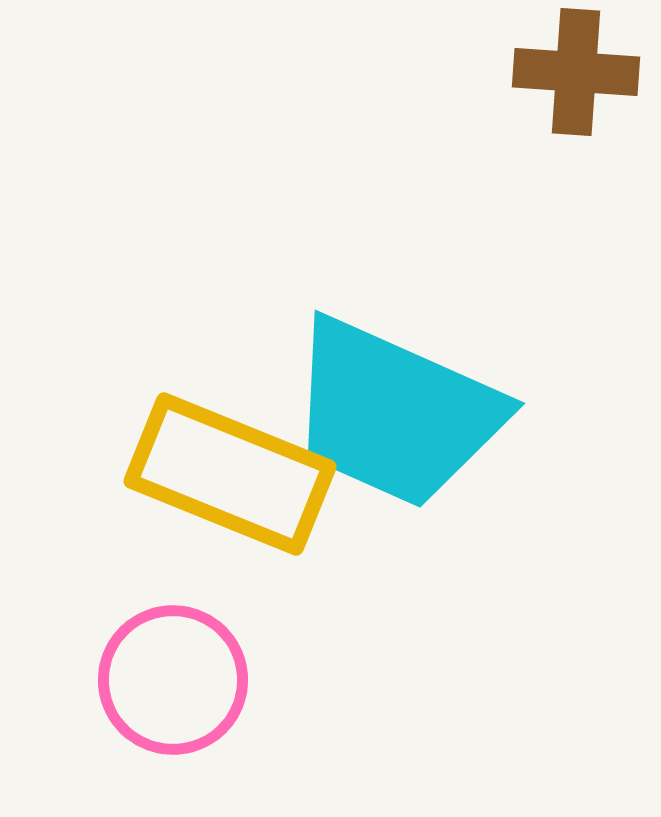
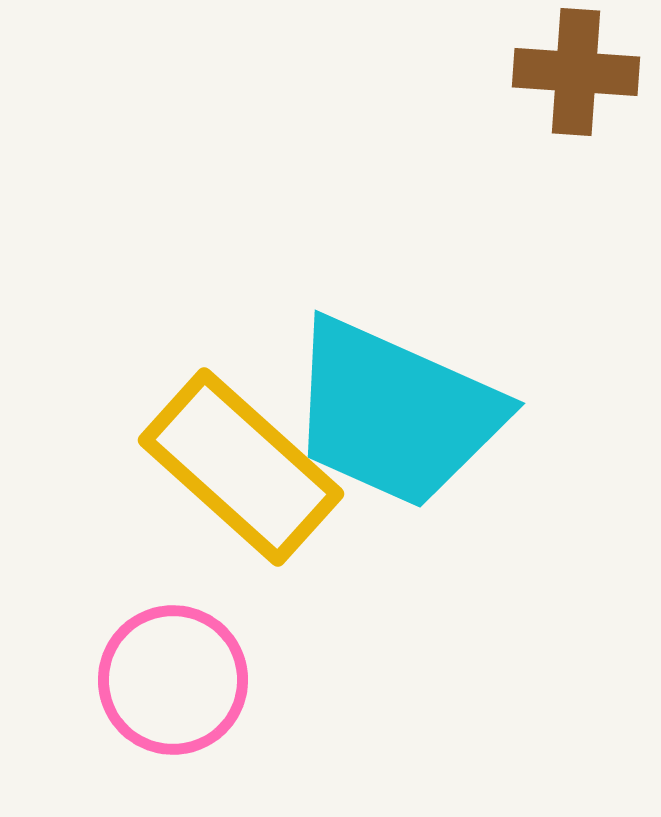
yellow rectangle: moved 11 px right, 7 px up; rotated 20 degrees clockwise
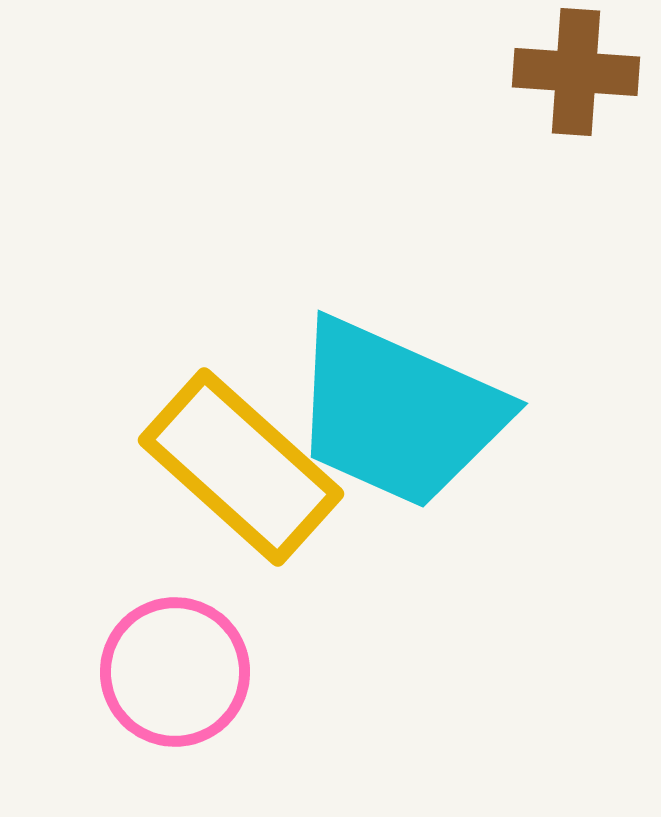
cyan trapezoid: moved 3 px right
pink circle: moved 2 px right, 8 px up
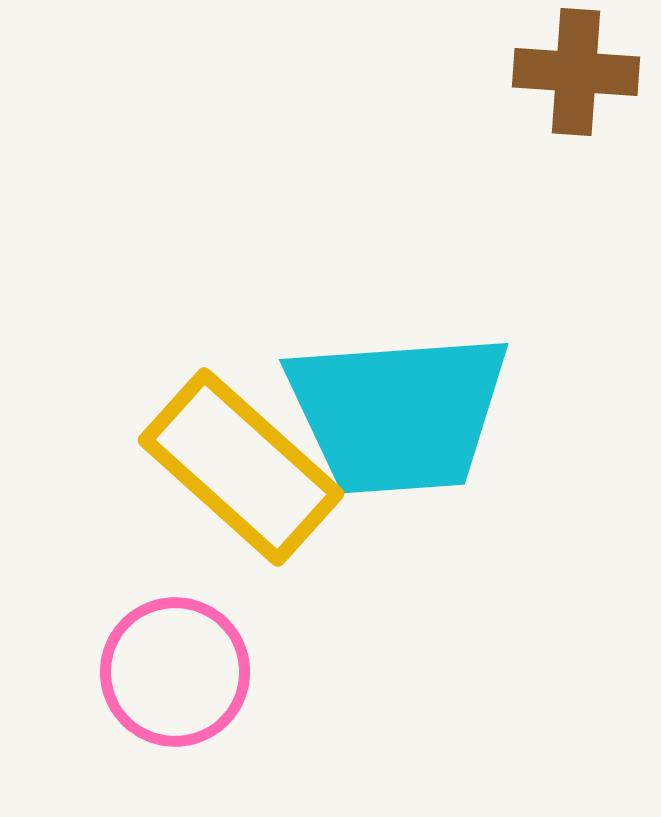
cyan trapezoid: rotated 28 degrees counterclockwise
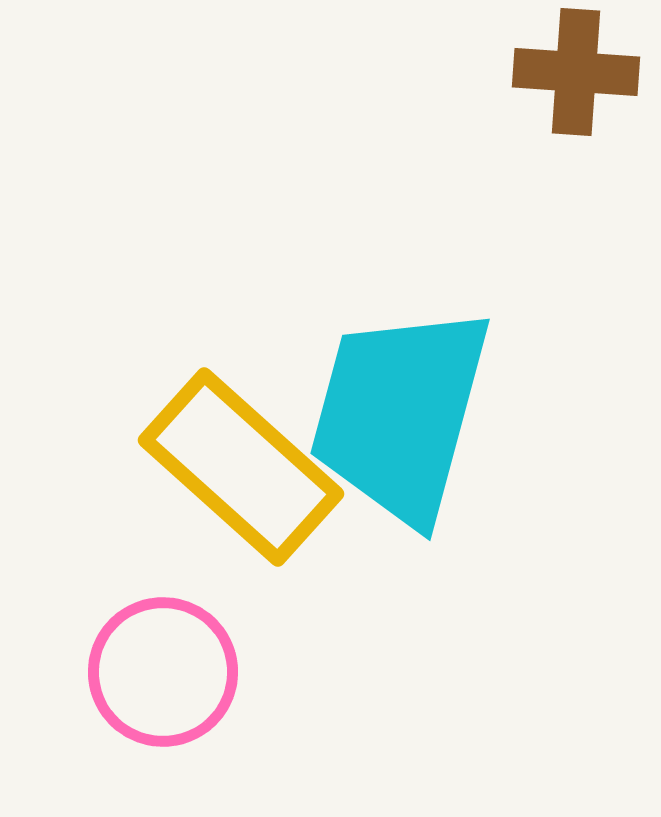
cyan trapezoid: moved 2 px right, 1 px down; rotated 109 degrees clockwise
pink circle: moved 12 px left
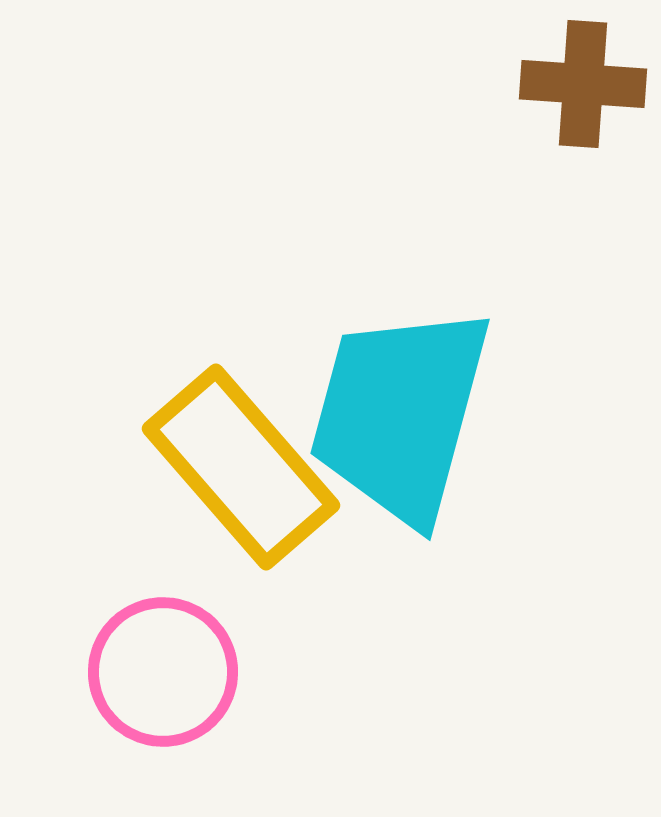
brown cross: moved 7 px right, 12 px down
yellow rectangle: rotated 7 degrees clockwise
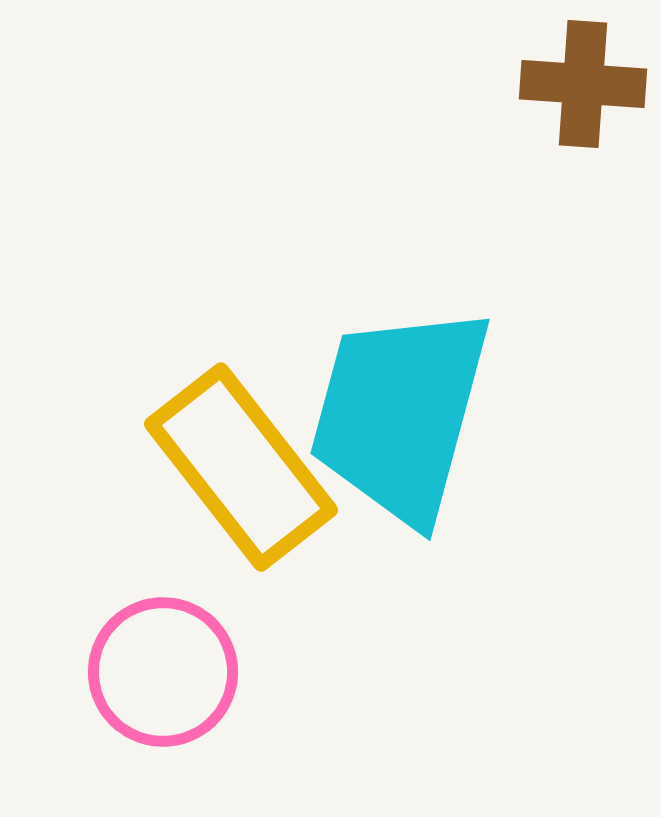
yellow rectangle: rotated 3 degrees clockwise
